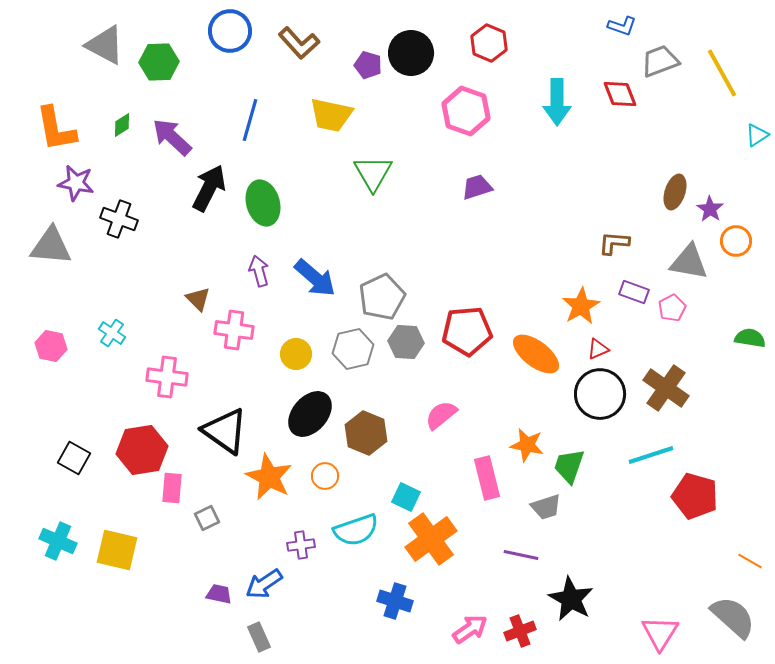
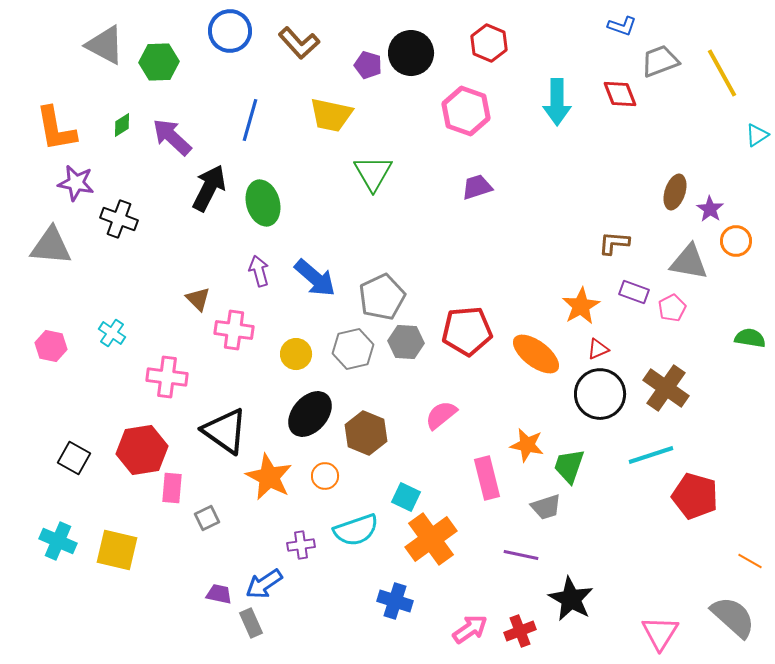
gray rectangle at (259, 637): moved 8 px left, 14 px up
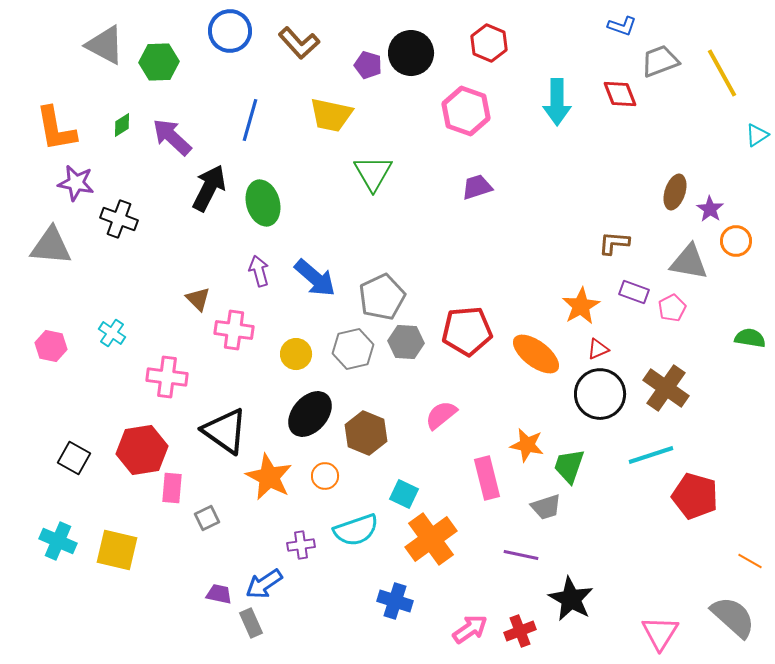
cyan square at (406, 497): moved 2 px left, 3 px up
